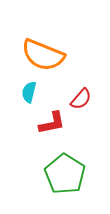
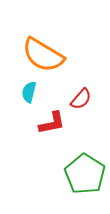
orange semicircle: rotated 9 degrees clockwise
green pentagon: moved 20 px right
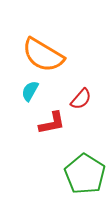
cyan semicircle: moved 1 px right, 1 px up; rotated 15 degrees clockwise
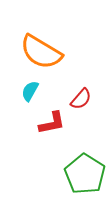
orange semicircle: moved 2 px left, 3 px up
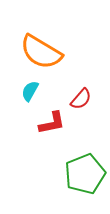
green pentagon: rotated 18 degrees clockwise
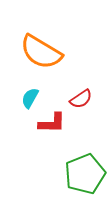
cyan semicircle: moved 7 px down
red semicircle: rotated 15 degrees clockwise
red L-shape: rotated 12 degrees clockwise
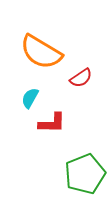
red semicircle: moved 21 px up
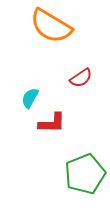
orange semicircle: moved 10 px right, 26 px up
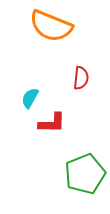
orange semicircle: rotated 9 degrees counterclockwise
red semicircle: rotated 50 degrees counterclockwise
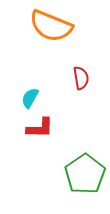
red semicircle: rotated 15 degrees counterclockwise
red L-shape: moved 12 px left, 5 px down
green pentagon: rotated 12 degrees counterclockwise
